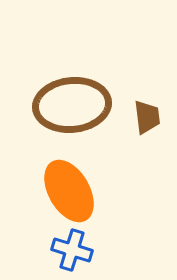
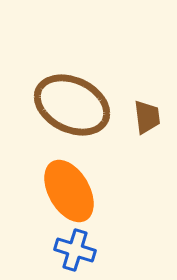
brown ellipse: rotated 32 degrees clockwise
blue cross: moved 3 px right
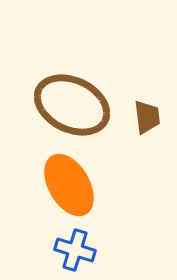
orange ellipse: moved 6 px up
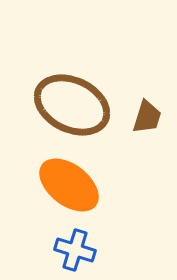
brown trapezoid: rotated 24 degrees clockwise
orange ellipse: rotated 22 degrees counterclockwise
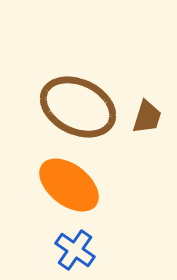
brown ellipse: moved 6 px right, 2 px down
blue cross: rotated 18 degrees clockwise
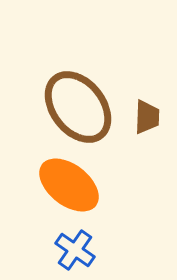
brown ellipse: rotated 26 degrees clockwise
brown trapezoid: rotated 15 degrees counterclockwise
